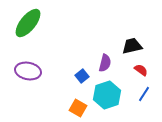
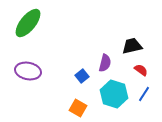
cyan hexagon: moved 7 px right, 1 px up; rotated 24 degrees counterclockwise
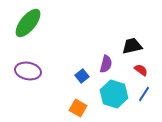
purple semicircle: moved 1 px right, 1 px down
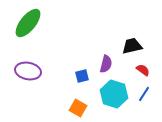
red semicircle: moved 2 px right
blue square: rotated 24 degrees clockwise
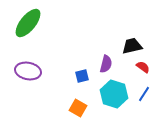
red semicircle: moved 3 px up
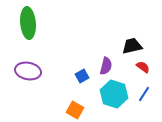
green ellipse: rotated 44 degrees counterclockwise
purple semicircle: moved 2 px down
blue square: rotated 16 degrees counterclockwise
orange square: moved 3 px left, 2 px down
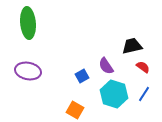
purple semicircle: rotated 132 degrees clockwise
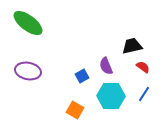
green ellipse: rotated 48 degrees counterclockwise
purple semicircle: rotated 12 degrees clockwise
cyan hexagon: moved 3 px left, 2 px down; rotated 16 degrees counterclockwise
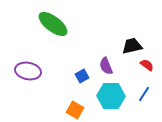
green ellipse: moved 25 px right, 1 px down
red semicircle: moved 4 px right, 2 px up
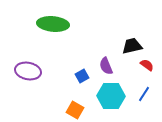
green ellipse: rotated 32 degrees counterclockwise
